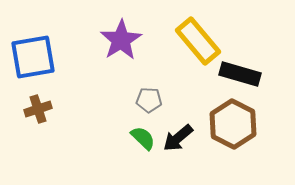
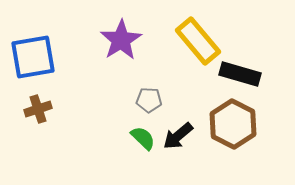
black arrow: moved 2 px up
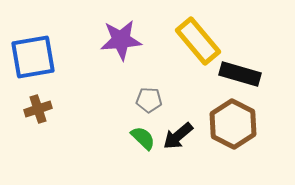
purple star: rotated 27 degrees clockwise
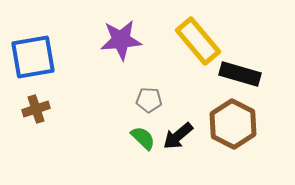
brown cross: moved 2 px left
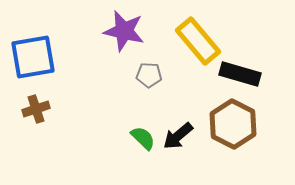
purple star: moved 3 px right, 9 px up; rotated 18 degrees clockwise
gray pentagon: moved 25 px up
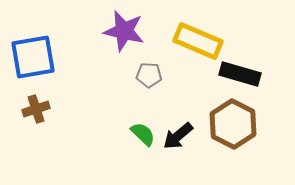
yellow rectangle: rotated 27 degrees counterclockwise
green semicircle: moved 4 px up
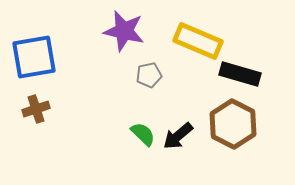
blue square: moved 1 px right
gray pentagon: rotated 15 degrees counterclockwise
